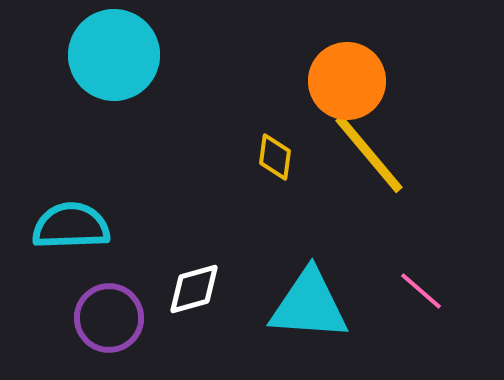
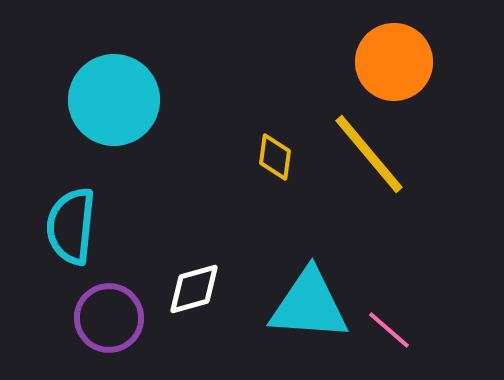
cyan circle: moved 45 px down
orange circle: moved 47 px right, 19 px up
cyan semicircle: rotated 82 degrees counterclockwise
pink line: moved 32 px left, 39 px down
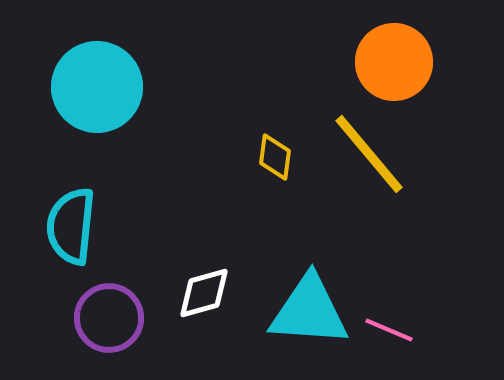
cyan circle: moved 17 px left, 13 px up
white diamond: moved 10 px right, 4 px down
cyan triangle: moved 6 px down
pink line: rotated 18 degrees counterclockwise
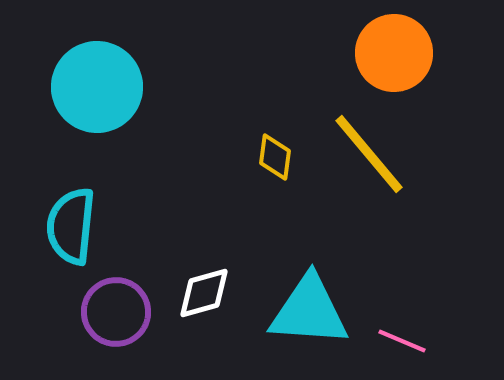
orange circle: moved 9 px up
purple circle: moved 7 px right, 6 px up
pink line: moved 13 px right, 11 px down
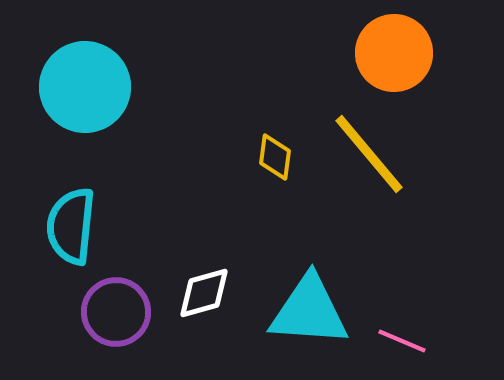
cyan circle: moved 12 px left
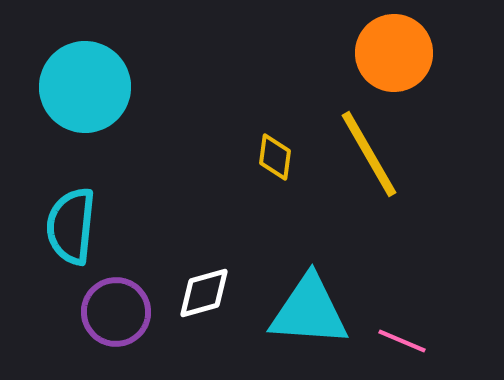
yellow line: rotated 10 degrees clockwise
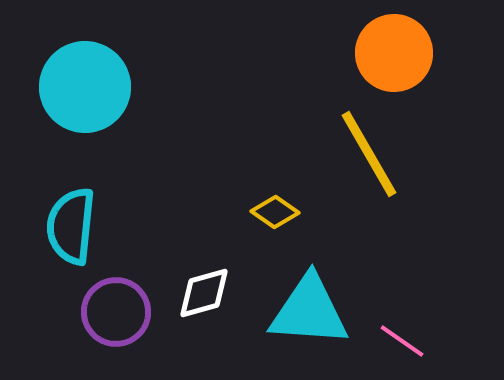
yellow diamond: moved 55 px down; rotated 63 degrees counterclockwise
pink line: rotated 12 degrees clockwise
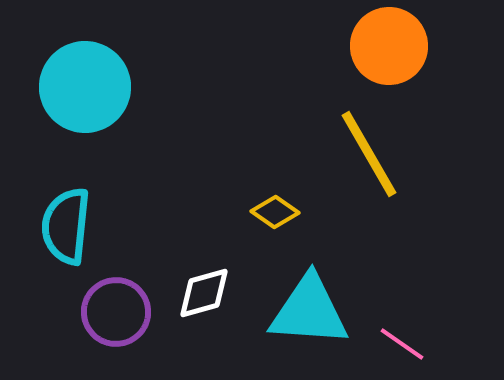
orange circle: moved 5 px left, 7 px up
cyan semicircle: moved 5 px left
pink line: moved 3 px down
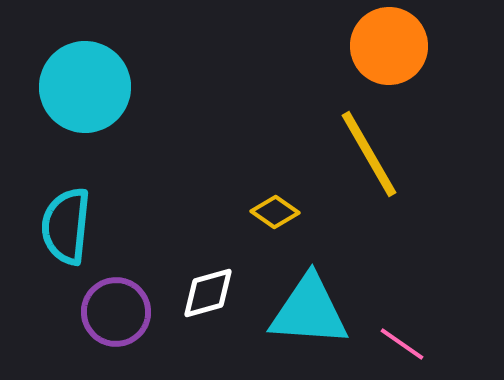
white diamond: moved 4 px right
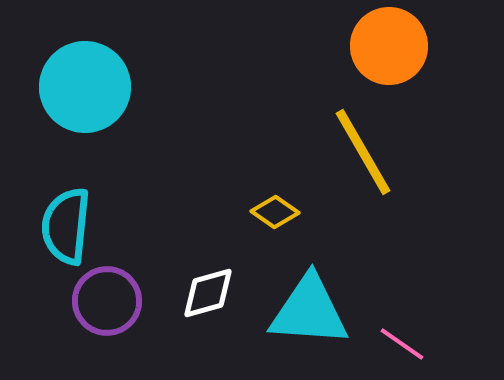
yellow line: moved 6 px left, 2 px up
purple circle: moved 9 px left, 11 px up
